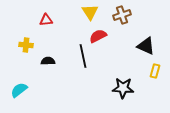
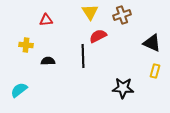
black triangle: moved 6 px right, 3 px up
black line: rotated 10 degrees clockwise
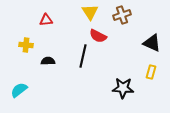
red semicircle: rotated 126 degrees counterclockwise
black line: rotated 15 degrees clockwise
yellow rectangle: moved 4 px left, 1 px down
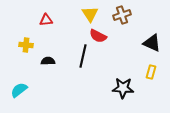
yellow triangle: moved 2 px down
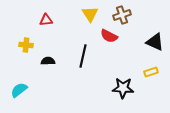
red semicircle: moved 11 px right
black triangle: moved 3 px right, 1 px up
yellow rectangle: rotated 56 degrees clockwise
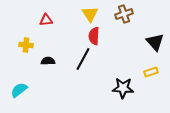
brown cross: moved 2 px right, 1 px up
red semicircle: moved 15 px left; rotated 66 degrees clockwise
black triangle: rotated 24 degrees clockwise
black line: moved 3 px down; rotated 15 degrees clockwise
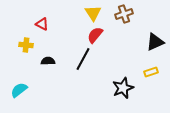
yellow triangle: moved 3 px right, 1 px up
red triangle: moved 4 px left, 4 px down; rotated 32 degrees clockwise
red semicircle: moved 1 px right, 1 px up; rotated 36 degrees clockwise
black triangle: rotated 48 degrees clockwise
black star: rotated 25 degrees counterclockwise
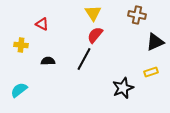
brown cross: moved 13 px right, 1 px down; rotated 30 degrees clockwise
yellow cross: moved 5 px left
black line: moved 1 px right
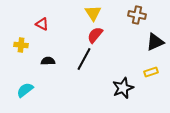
cyan semicircle: moved 6 px right
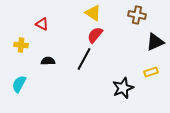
yellow triangle: rotated 24 degrees counterclockwise
cyan semicircle: moved 6 px left, 6 px up; rotated 24 degrees counterclockwise
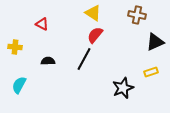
yellow cross: moved 6 px left, 2 px down
cyan semicircle: moved 1 px down
